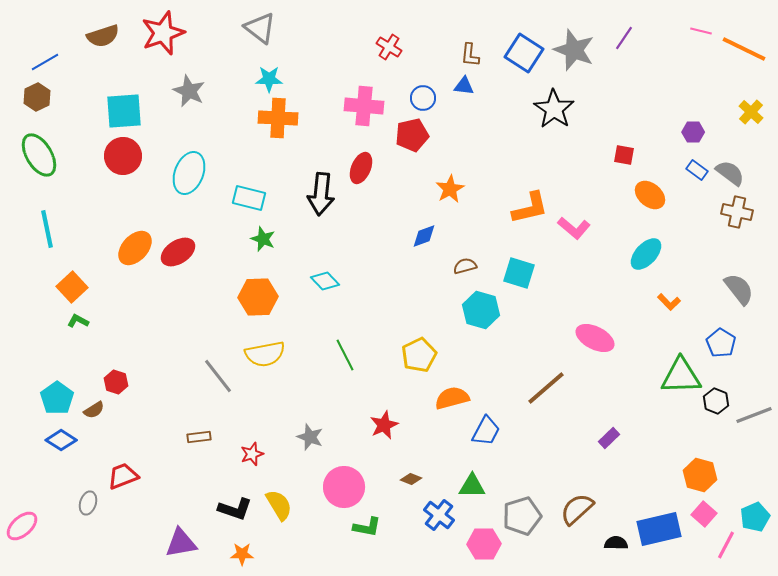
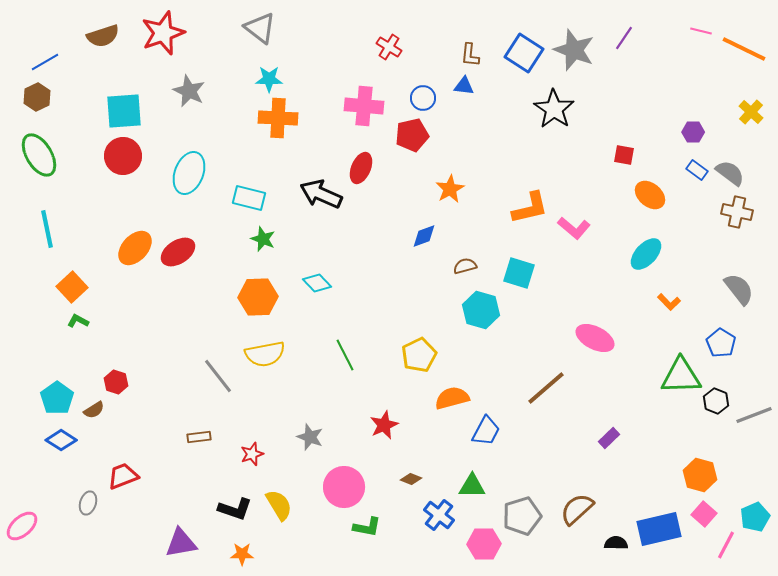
black arrow at (321, 194): rotated 108 degrees clockwise
cyan diamond at (325, 281): moved 8 px left, 2 px down
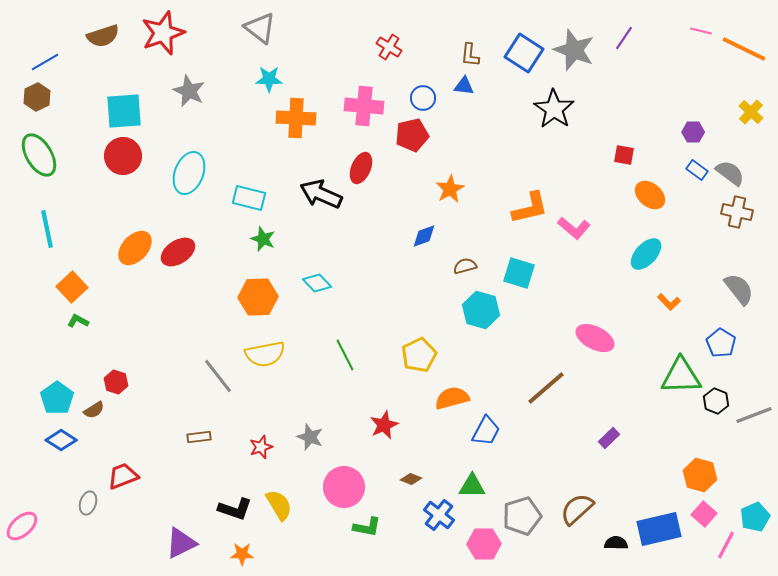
orange cross at (278, 118): moved 18 px right
red star at (252, 454): moved 9 px right, 7 px up
purple triangle at (181, 543): rotated 16 degrees counterclockwise
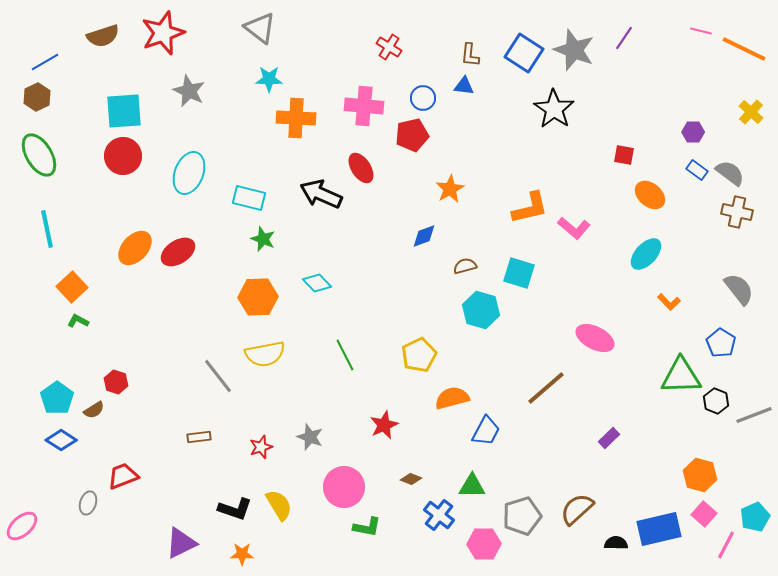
red ellipse at (361, 168): rotated 56 degrees counterclockwise
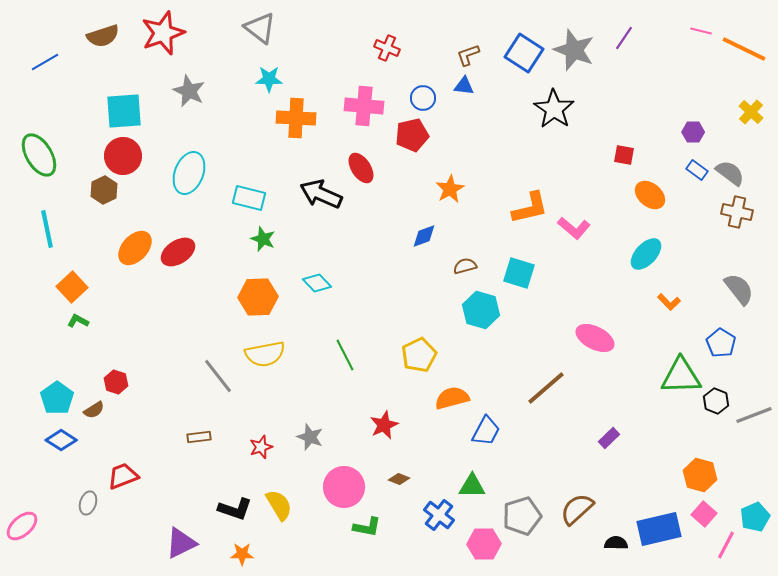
red cross at (389, 47): moved 2 px left, 1 px down; rotated 10 degrees counterclockwise
brown L-shape at (470, 55): moved 2 px left; rotated 65 degrees clockwise
brown hexagon at (37, 97): moved 67 px right, 93 px down
brown diamond at (411, 479): moved 12 px left
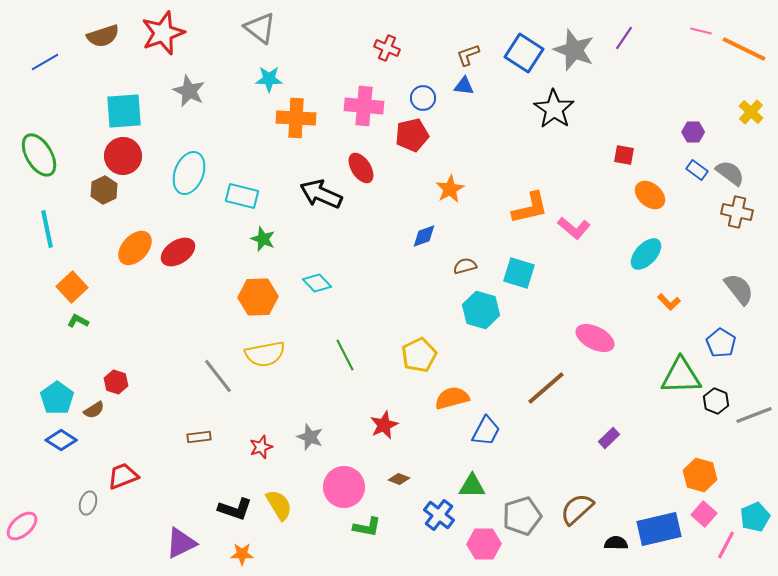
cyan rectangle at (249, 198): moved 7 px left, 2 px up
